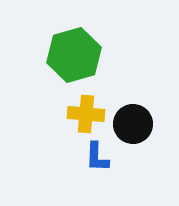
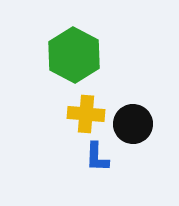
green hexagon: rotated 16 degrees counterclockwise
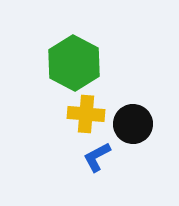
green hexagon: moved 8 px down
blue L-shape: rotated 60 degrees clockwise
